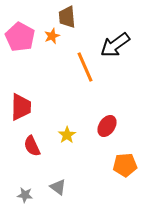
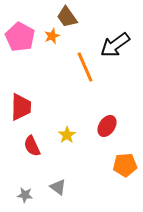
brown trapezoid: rotated 30 degrees counterclockwise
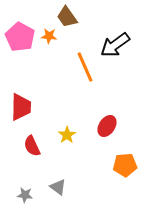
orange star: moved 3 px left; rotated 28 degrees clockwise
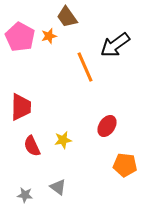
orange star: rotated 21 degrees counterclockwise
yellow star: moved 4 px left, 5 px down; rotated 24 degrees clockwise
orange pentagon: rotated 10 degrees clockwise
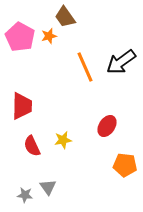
brown trapezoid: moved 2 px left
black arrow: moved 6 px right, 17 px down
red trapezoid: moved 1 px right, 1 px up
gray triangle: moved 10 px left; rotated 18 degrees clockwise
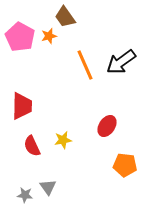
orange line: moved 2 px up
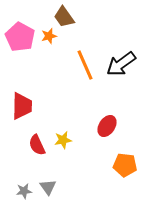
brown trapezoid: moved 1 px left
black arrow: moved 2 px down
red semicircle: moved 5 px right, 1 px up
gray star: moved 1 px left, 4 px up; rotated 14 degrees counterclockwise
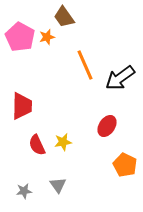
orange star: moved 2 px left, 1 px down
black arrow: moved 1 px left, 14 px down
yellow star: moved 2 px down
orange pentagon: rotated 20 degrees clockwise
gray triangle: moved 10 px right, 2 px up
